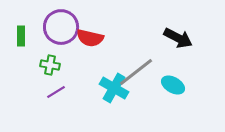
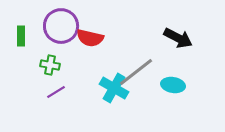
purple circle: moved 1 px up
cyan ellipse: rotated 20 degrees counterclockwise
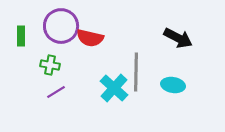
gray line: rotated 51 degrees counterclockwise
cyan cross: rotated 12 degrees clockwise
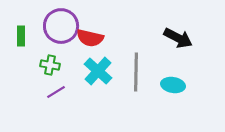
cyan cross: moved 16 px left, 17 px up
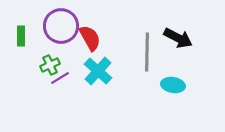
red semicircle: rotated 132 degrees counterclockwise
green cross: rotated 36 degrees counterclockwise
gray line: moved 11 px right, 20 px up
purple line: moved 4 px right, 14 px up
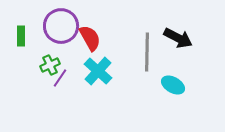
purple line: rotated 24 degrees counterclockwise
cyan ellipse: rotated 20 degrees clockwise
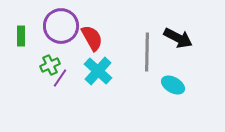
red semicircle: moved 2 px right
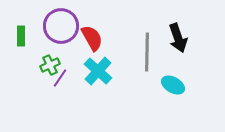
black arrow: rotated 44 degrees clockwise
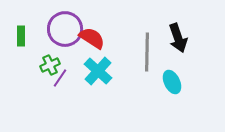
purple circle: moved 4 px right, 3 px down
red semicircle: rotated 28 degrees counterclockwise
cyan ellipse: moved 1 px left, 3 px up; rotated 35 degrees clockwise
